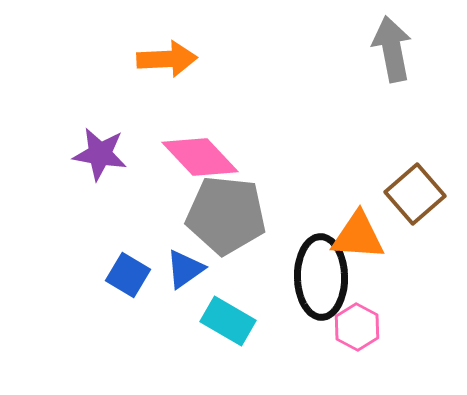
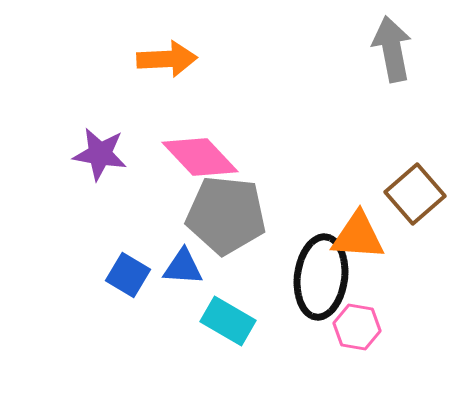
blue triangle: moved 2 px left, 2 px up; rotated 39 degrees clockwise
black ellipse: rotated 8 degrees clockwise
pink hexagon: rotated 18 degrees counterclockwise
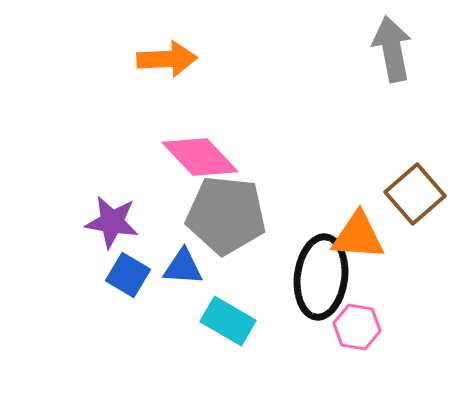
purple star: moved 12 px right, 68 px down
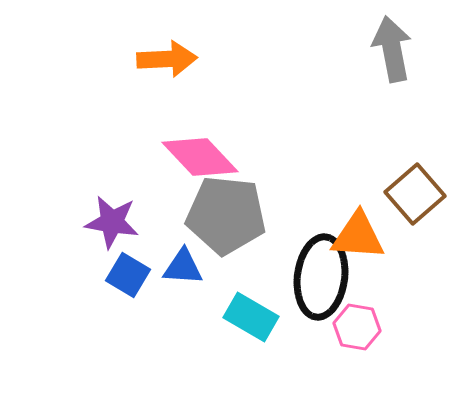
cyan rectangle: moved 23 px right, 4 px up
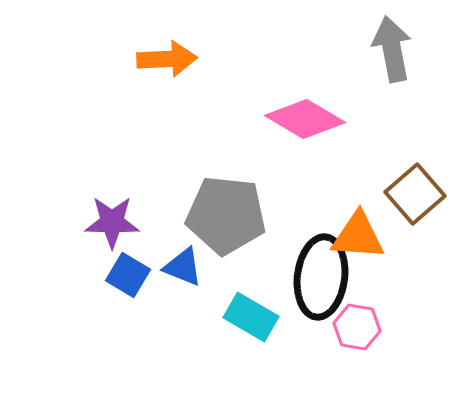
pink diamond: moved 105 px right, 38 px up; rotated 16 degrees counterclockwise
purple star: rotated 8 degrees counterclockwise
blue triangle: rotated 18 degrees clockwise
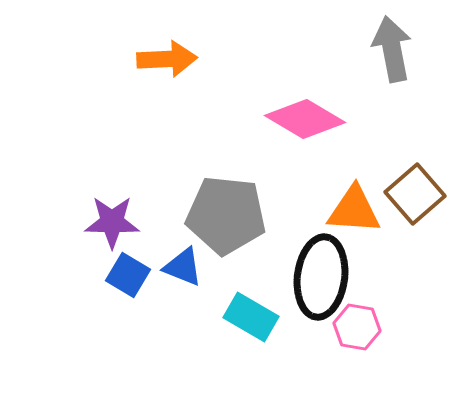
orange triangle: moved 4 px left, 26 px up
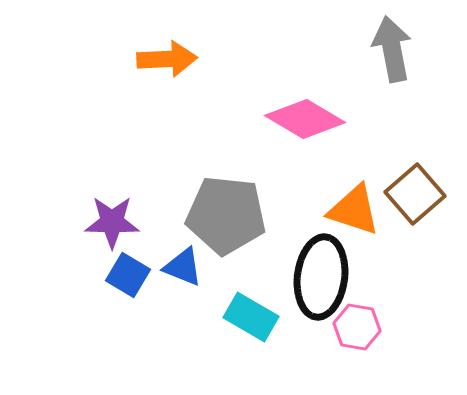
orange triangle: rotated 14 degrees clockwise
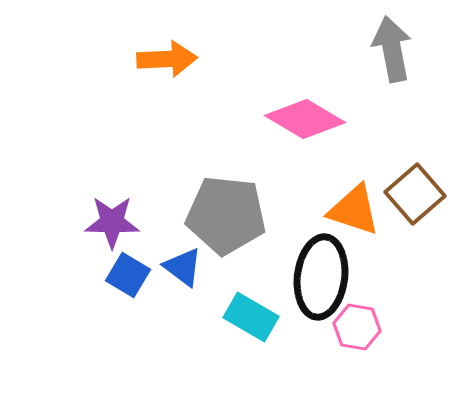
blue triangle: rotated 15 degrees clockwise
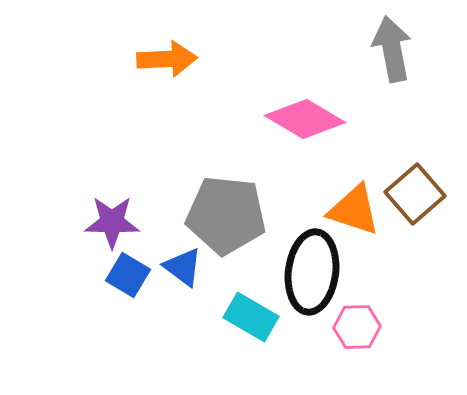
black ellipse: moved 9 px left, 5 px up
pink hexagon: rotated 12 degrees counterclockwise
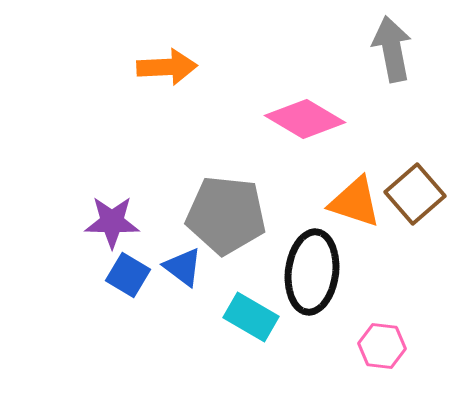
orange arrow: moved 8 px down
orange triangle: moved 1 px right, 8 px up
pink hexagon: moved 25 px right, 19 px down; rotated 9 degrees clockwise
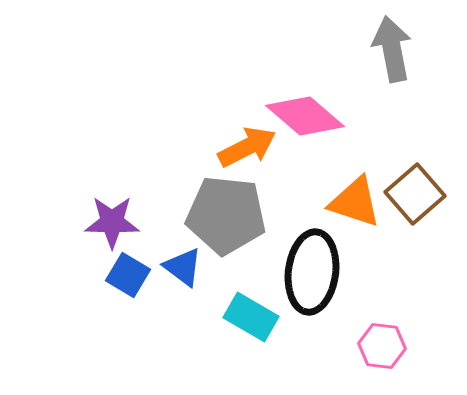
orange arrow: moved 80 px right, 80 px down; rotated 24 degrees counterclockwise
pink diamond: moved 3 px up; rotated 10 degrees clockwise
